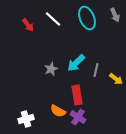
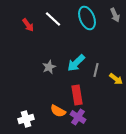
gray star: moved 2 px left, 2 px up
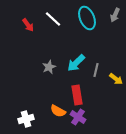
gray arrow: rotated 48 degrees clockwise
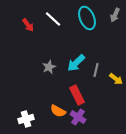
red rectangle: rotated 18 degrees counterclockwise
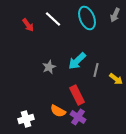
cyan arrow: moved 1 px right, 2 px up
